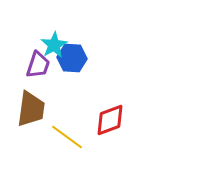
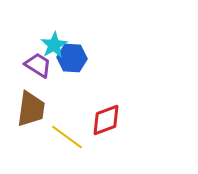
purple trapezoid: rotated 76 degrees counterclockwise
red diamond: moved 4 px left
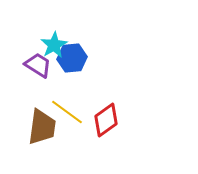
blue hexagon: rotated 8 degrees counterclockwise
brown trapezoid: moved 11 px right, 18 px down
red diamond: rotated 16 degrees counterclockwise
yellow line: moved 25 px up
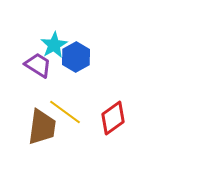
blue hexagon: moved 4 px right, 1 px up; rotated 24 degrees counterclockwise
yellow line: moved 2 px left
red diamond: moved 7 px right, 2 px up
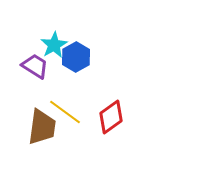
purple trapezoid: moved 3 px left, 1 px down
red diamond: moved 2 px left, 1 px up
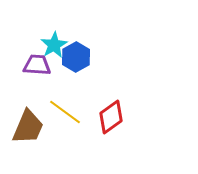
purple trapezoid: moved 2 px right, 1 px up; rotated 28 degrees counterclockwise
brown trapezoid: moved 14 px left; rotated 15 degrees clockwise
